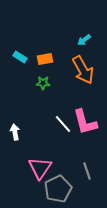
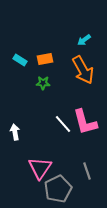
cyan rectangle: moved 3 px down
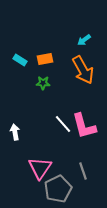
pink L-shape: moved 1 px left, 4 px down
gray line: moved 4 px left
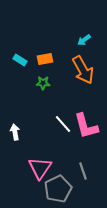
pink L-shape: moved 2 px right
